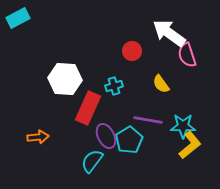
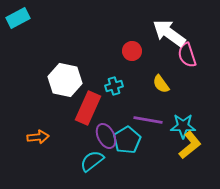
white hexagon: moved 1 px down; rotated 8 degrees clockwise
cyan pentagon: moved 2 px left
cyan semicircle: rotated 15 degrees clockwise
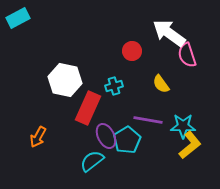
orange arrow: rotated 125 degrees clockwise
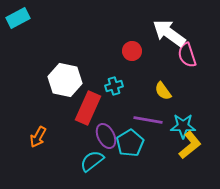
yellow semicircle: moved 2 px right, 7 px down
cyan pentagon: moved 3 px right, 3 px down
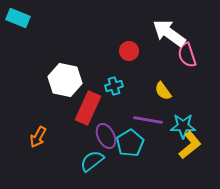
cyan rectangle: rotated 50 degrees clockwise
red circle: moved 3 px left
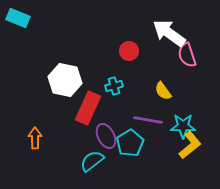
orange arrow: moved 3 px left, 1 px down; rotated 150 degrees clockwise
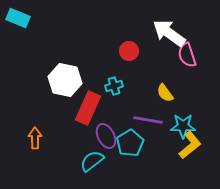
yellow semicircle: moved 2 px right, 2 px down
